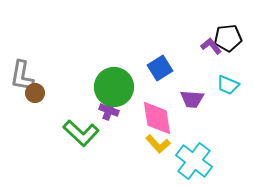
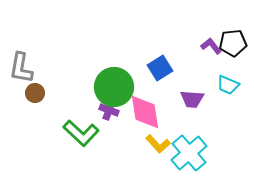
black pentagon: moved 5 px right, 5 px down
gray L-shape: moved 1 px left, 8 px up
pink diamond: moved 12 px left, 6 px up
cyan cross: moved 5 px left, 8 px up; rotated 12 degrees clockwise
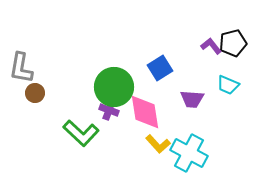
black pentagon: rotated 8 degrees counterclockwise
cyan cross: rotated 21 degrees counterclockwise
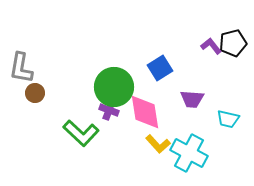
cyan trapezoid: moved 34 px down; rotated 10 degrees counterclockwise
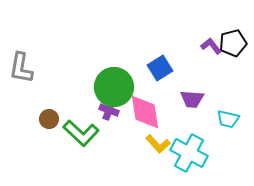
brown circle: moved 14 px right, 26 px down
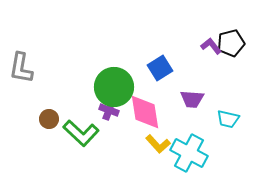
black pentagon: moved 2 px left
